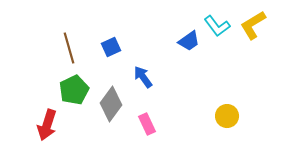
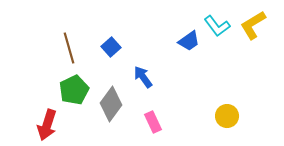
blue square: rotated 18 degrees counterclockwise
pink rectangle: moved 6 px right, 2 px up
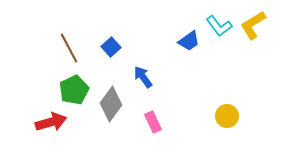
cyan L-shape: moved 2 px right
brown line: rotated 12 degrees counterclockwise
red arrow: moved 4 px right, 3 px up; rotated 124 degrees counterclockwise
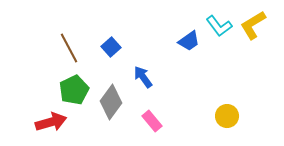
gray diamond: moved 2 px up
pink rectangle: moved 1 px left, 1 px up; rotated 15 degrees counterclockwise
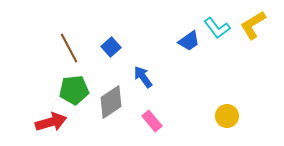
cyan L-shape: moved 2 px left, 2 px down
green pentagon: rotated 20 degrees clockwise
gray diamond: rotated 20 degrees clockwise
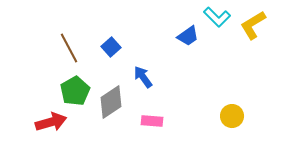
cyan L-shape: moved 11 px up; rotated 8 degrees counterclockwise
blue trapezoid: moved 1 px left, 5 px up
green pentagon: moved 1 px right, 1 px down; rotated 24 degrees counterclockwise
yellow circle: moved 5 px right
pink rectangle: rotated 45 degrees counterclockwise
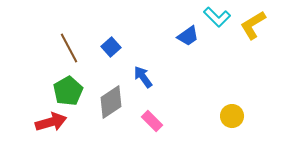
green pentagon: moved 7 px left
pink rectangle: rotated 40 degrees clockwise
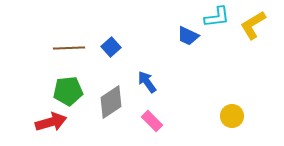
cyan L-shape: rotated 52 degrees counterclockwise
blue trapezoid: rotated 60 degrees clockwise
brown line: rotated 64 degrees counterclockwise
blue arrow: moved 4 px right, 5 px down
green pentagon: rotated 24 degrees clockwise
